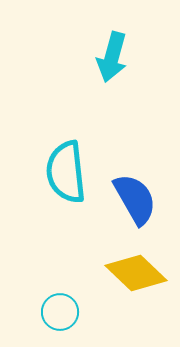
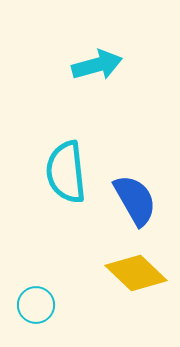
cyan arrow: moved 15 px left, 8 px down; rotated 120 degrees counterclockwise
blue semicircle: moved 1 px down
cyan circle: moved 24 px left, 7 px up
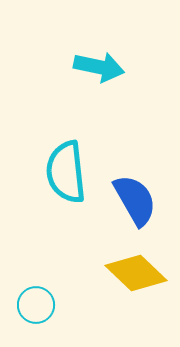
cyan arrow: moved 2 px right, 2 px down; rotated 27 degrees clockwise
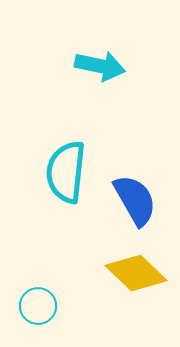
cyan arrow: moved 1 px right, 1 px up
cyan semicircle: rotated 12 degrees clockwise
cyan circle: moved 2 px right, 1 px down
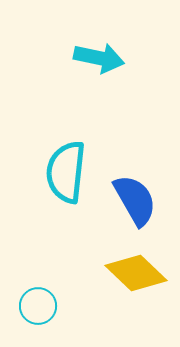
cyan arrow: moved 1 px left, 8 px up
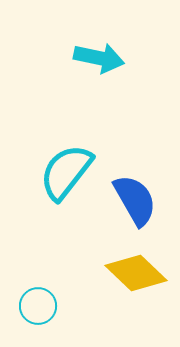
cyan semicircle: rotated 32 degrees clockwise
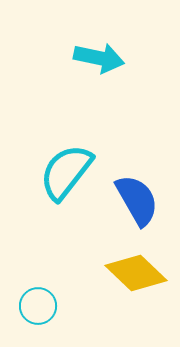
blue semicircle: moved 2 px right
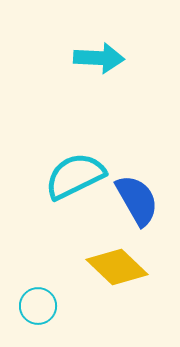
cyan arrow: rotated 9 degrees counterclockwise
cyan semicircle: moved 9 px right, 4 px down; rotated 26 degrees clockwise
yellow diamond: moved 19 px left, 6 px up
